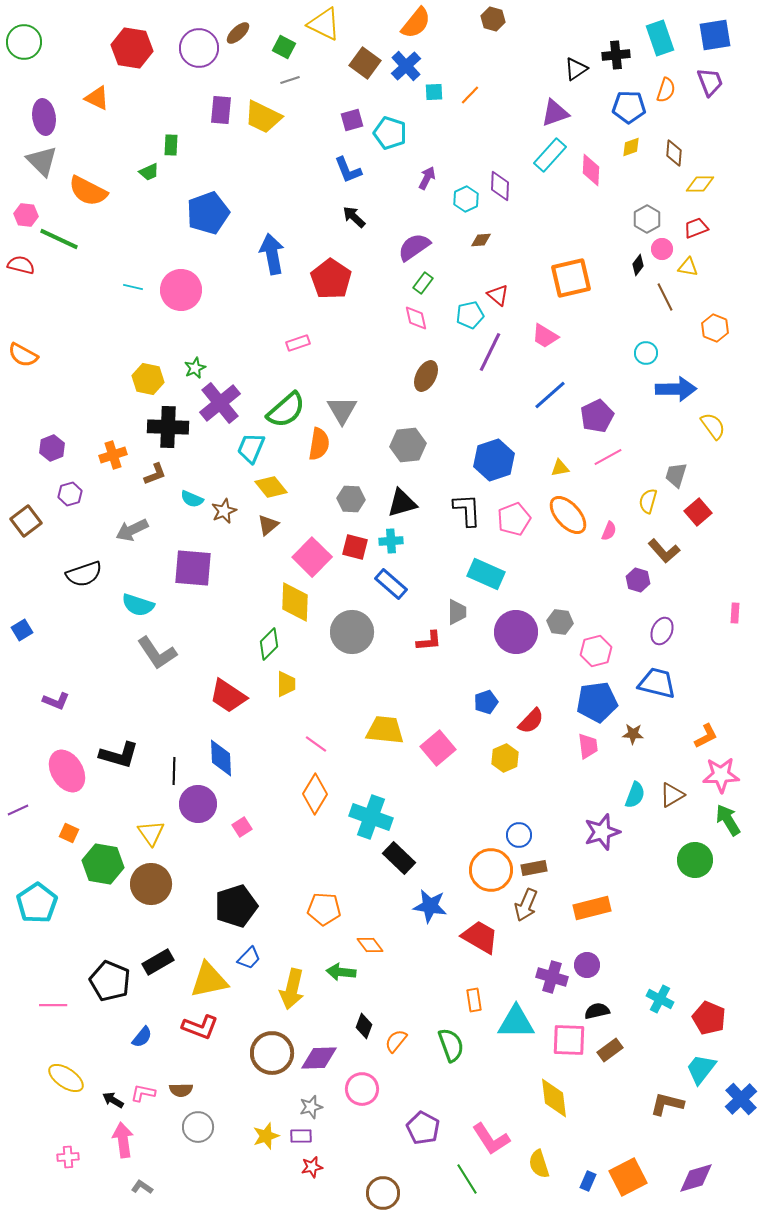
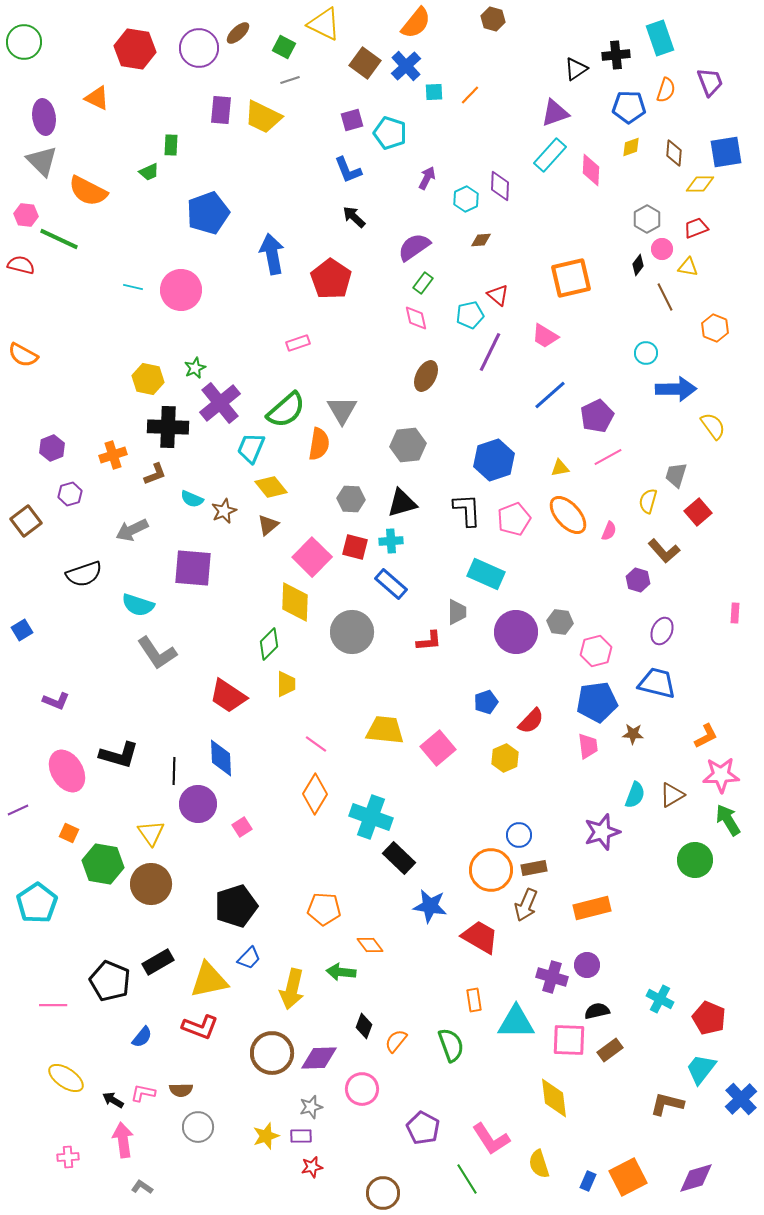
blue square at (715, 35): moved 11 px right, 117 px down
red hexagon at (132, 48): moved 3 px right, 1 px down
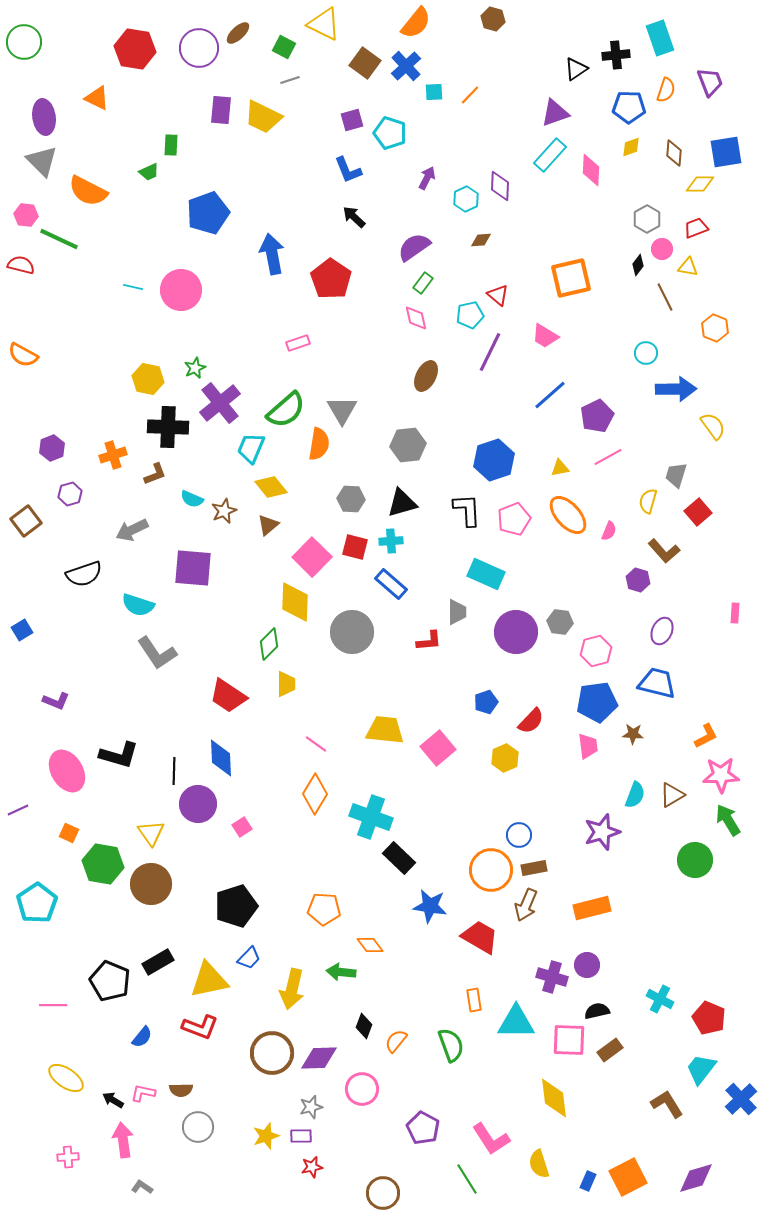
brown L-shape at (667, 1104): rotated 44 degrees clockwise
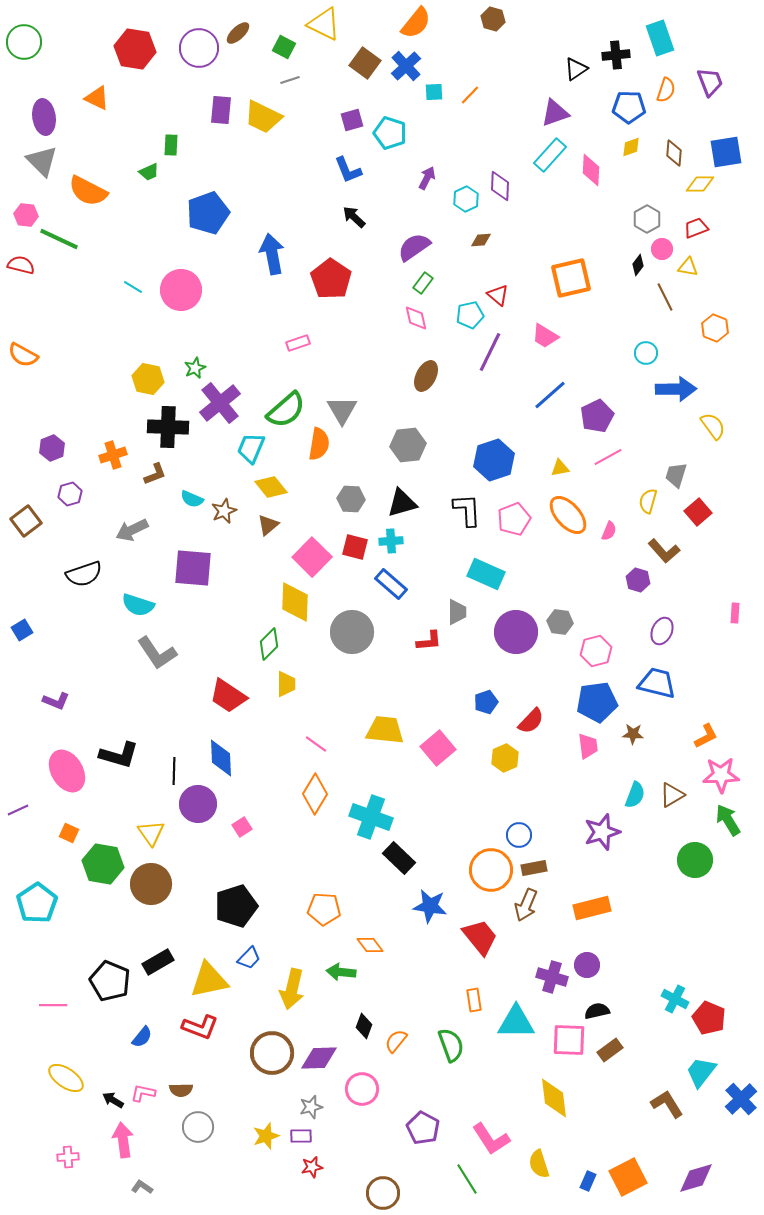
cyan line at (133, 287): rotated 18 degrees clockwise
red trapezoid at (480, 937): rotated 21 degrees clockwise
cyan cross at (660, 999): moved 15 px right
cyan trapezoid at (701, 1069): moved 3 px down
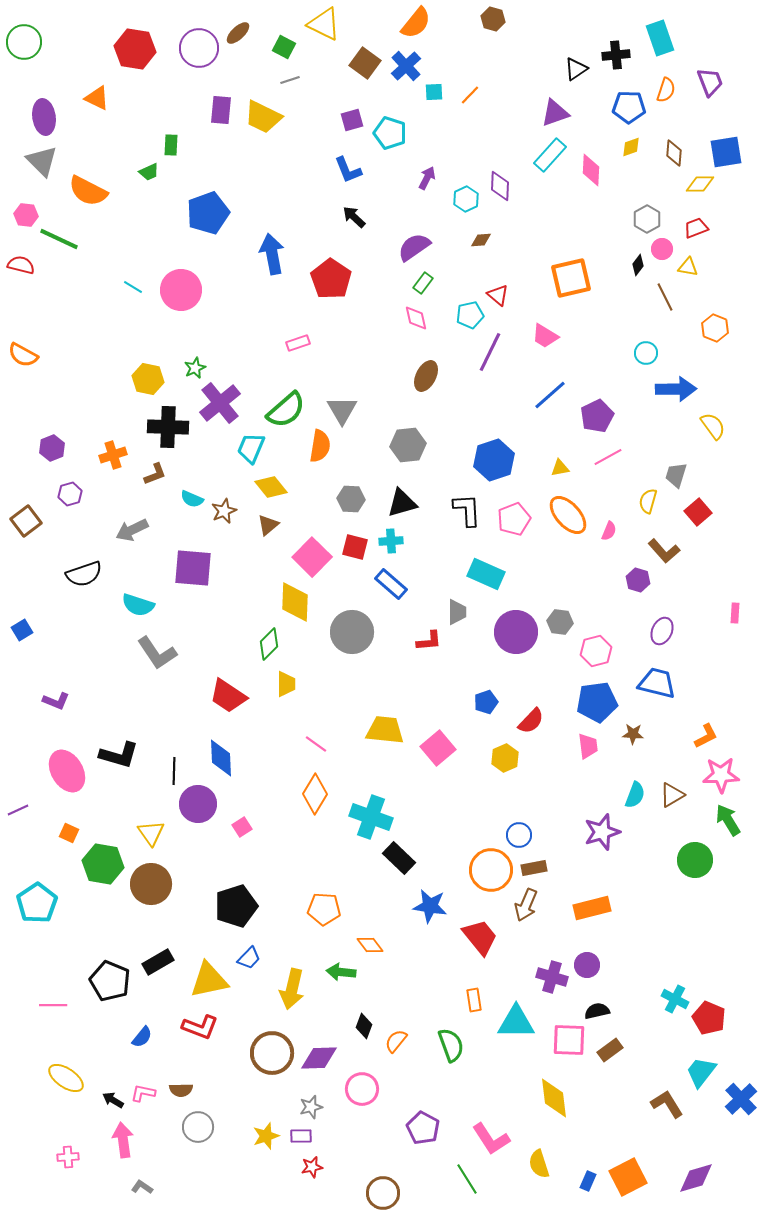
orange semicircle at (319, 444): moved 1 px right, 2 px down
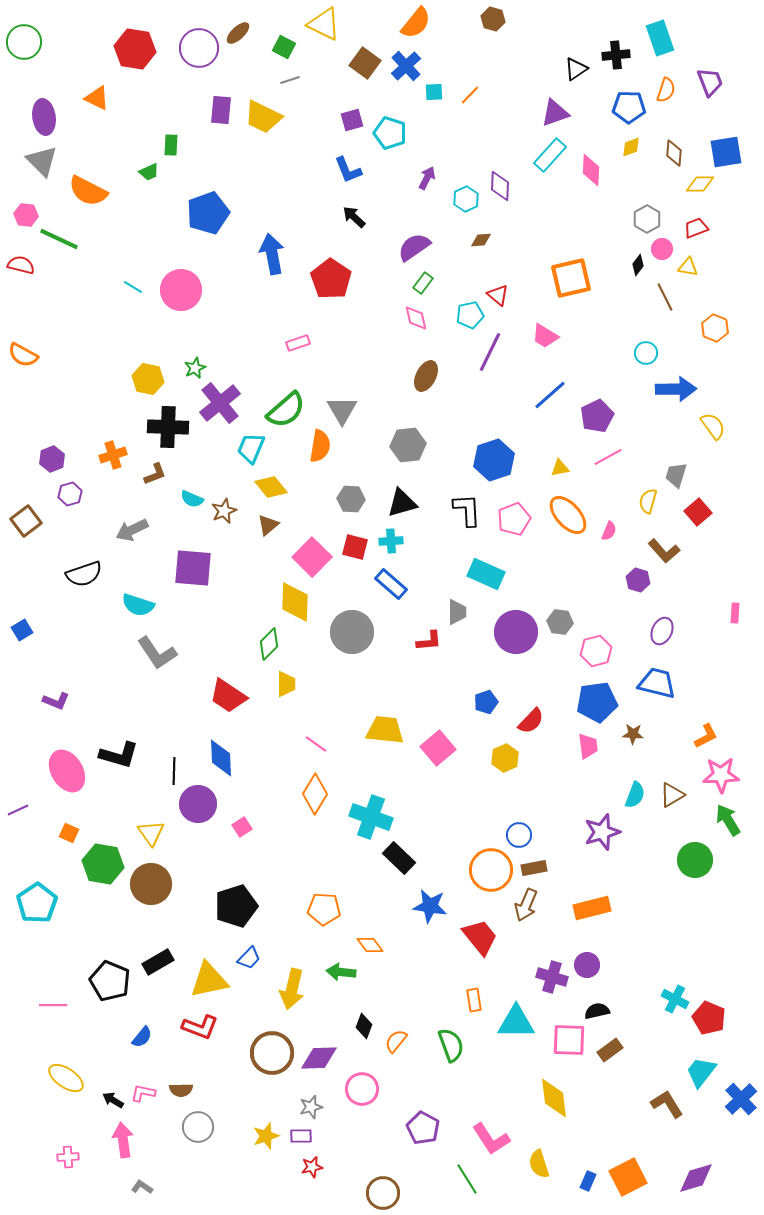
purple hexagon at (52, 448): moved 11 px down
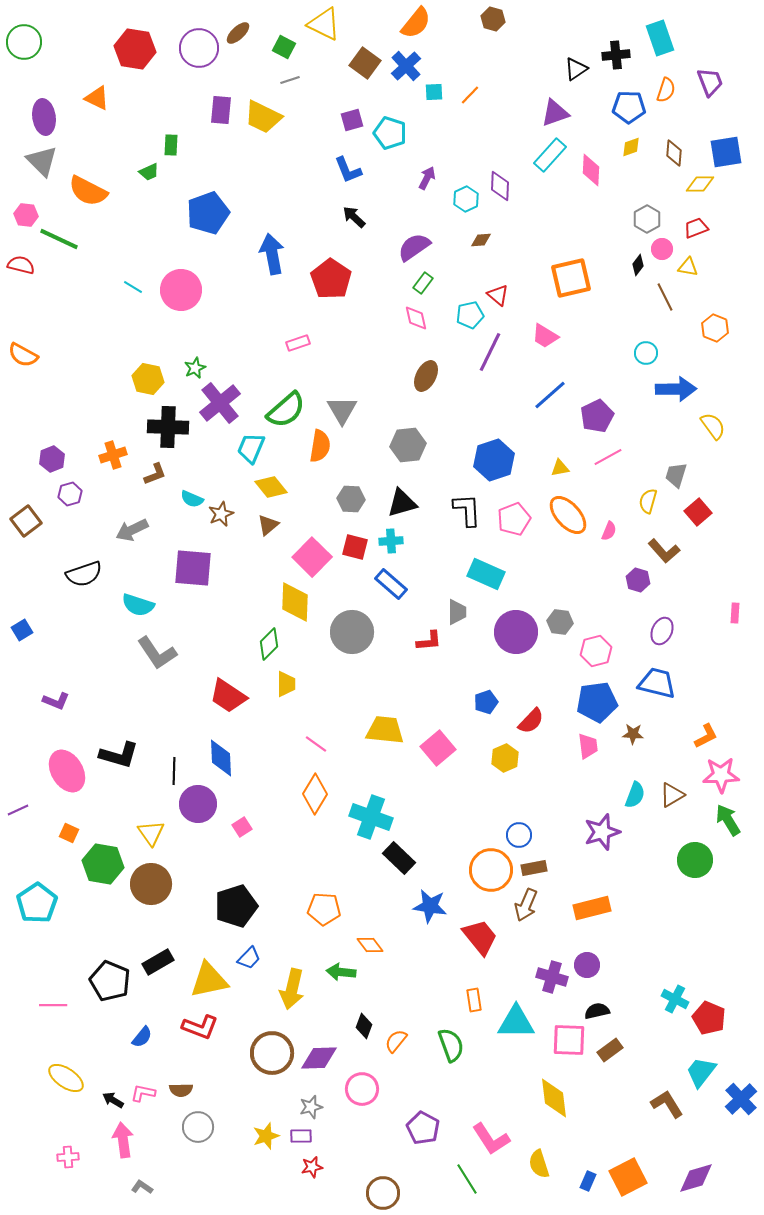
brown star at (224, 511): moved 3 px left, 3 px down
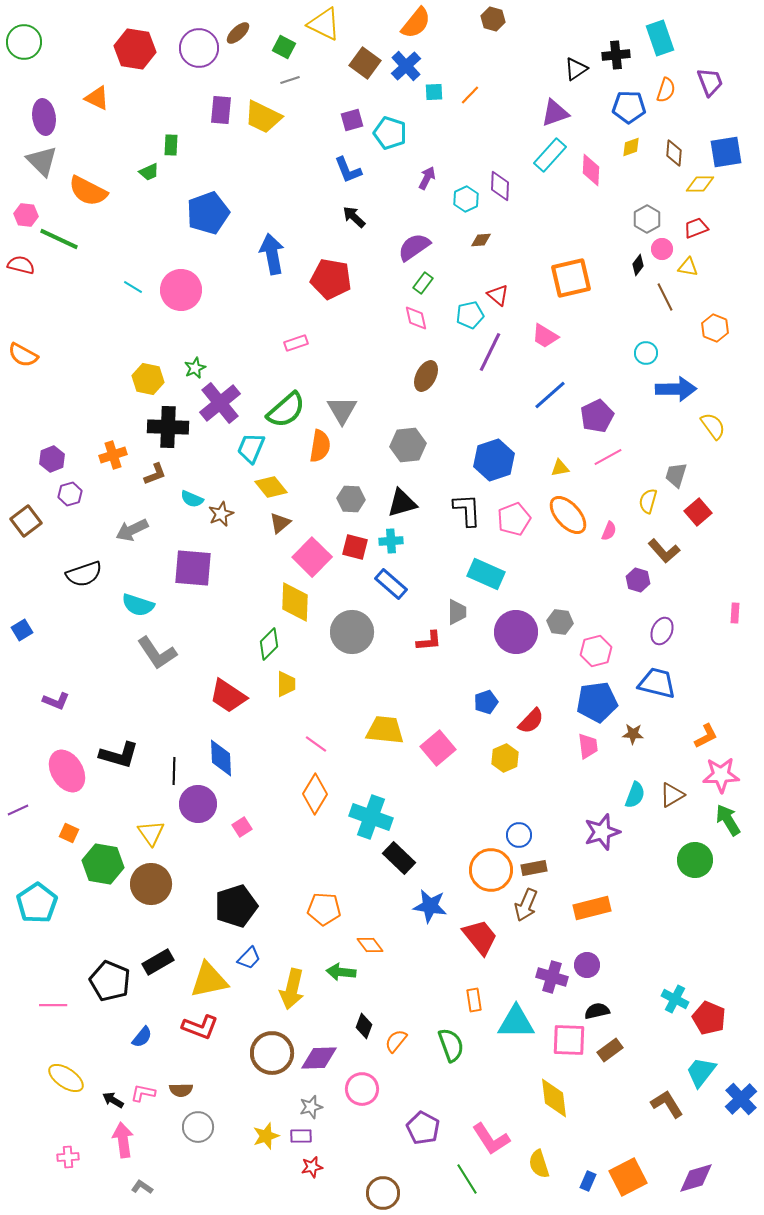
red pentagon at (331, 279): rotated 24 degrees counterclockwise
pink rectangle at (298, 343): moved 2 px left
brown triangle at (268, 525): moved 12 px right, 2 px up
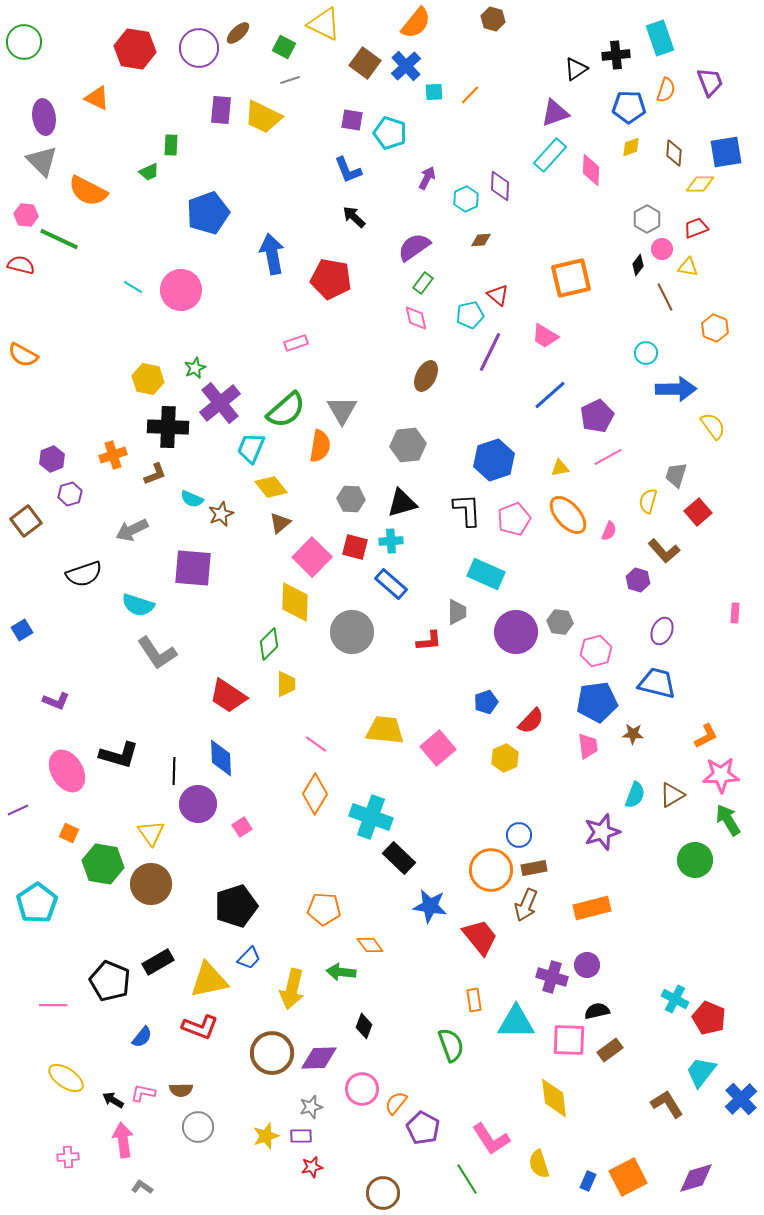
purple square at (352, 120): rotated 25 degrees clockwise
orange semicircle at (396, 1041): moved 62 px down
